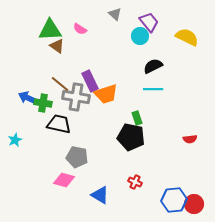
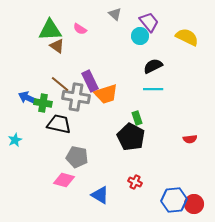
black pentagon: rotated 16 degrees clockwise
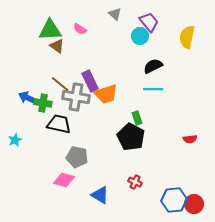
yellow semicircle: rotated 105 degrees counterclockwise
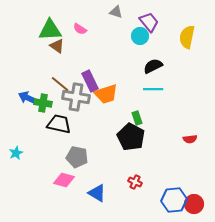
gray triangle: moved 1 px right, 2 px up; rotated 24 degrees counterclockwise
cyan star: moved 1 px right, 13 px down
blue triangle: moved 3 px left, 2 px up
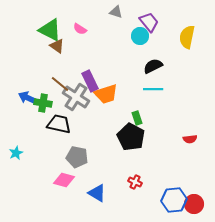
green triangle: rotated 30 degrees clockwise
gray cross: rotated 24 degrees clockwise
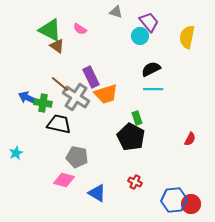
black semicircle: moved 2 px left, 3 px down
purple rectangle: moved 1 px right, 4 px up
red semicircle: rotated 56 degrees counterclockwise
red circle: moved 3 px left
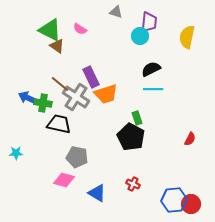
purple trapezoid: rotated 45 degrees clockwise
cyan star: rotated 24 degrees clockwise
red cross: moved 2 px left, 2 px down
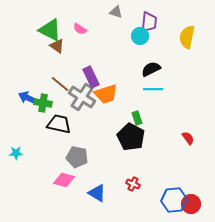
gray cross: moved 6 px right
red semicircle: moved 2 px left, 1 px up; rotated 64 degrees counterclockwise
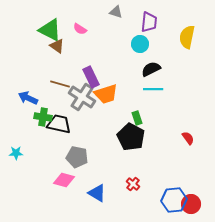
cyan circle: moved 8 px down
brown line: rotated 24 degrees counterclockwise
green cross: moved 14 px down
red cross: rotated 16 degrees clockwise
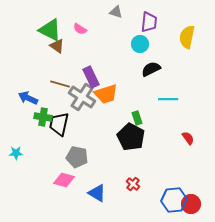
cyan line: moved 15 px right, 10 px down
black trapezoid: rotated 90 degrees counterclockwise
